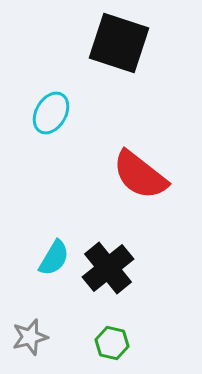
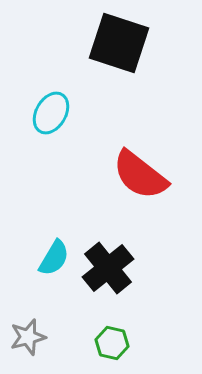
gray star: moved 2 px left
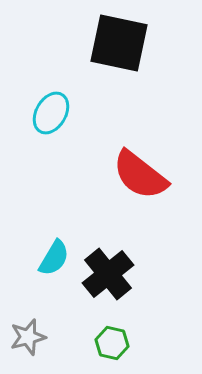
black square: rotated 6 degrees counterclockwise
black cross: moved 6 px down
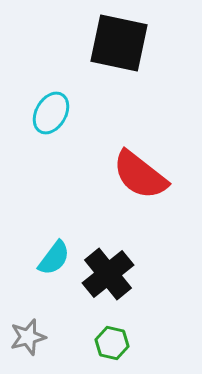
cyan semicircle: rotated 6 degrees clockwise
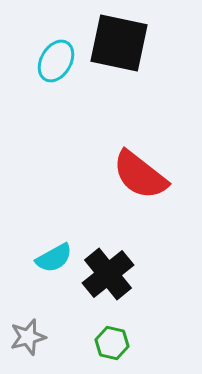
cyan ellipse: moved 5 px right, 52 px up
cyan semicircle: rotated 24 degrees clockwise
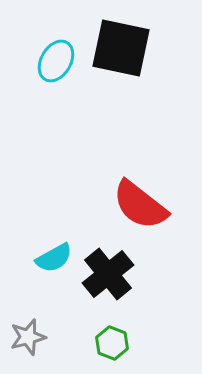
black square: moved 2 px right, 5 px down
red semicircle: moved 30 px down
green hexagon: rotated 8 degrees clockwise
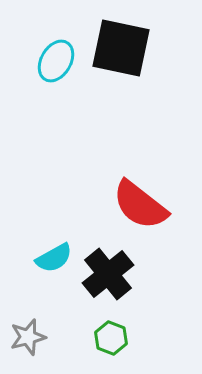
green hexagon: moved 1 px left, 5 px up
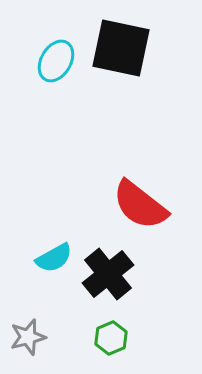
green hexagon: rotated 16 degrees clockwise
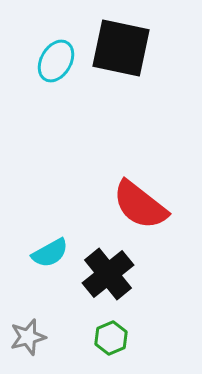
cyan semicircle: moved 4 px left, 5 px up
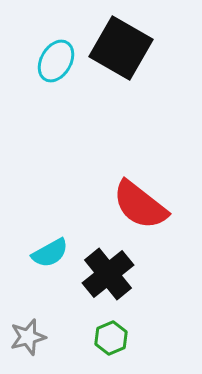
black square: rotated 18 degrees clockwise
